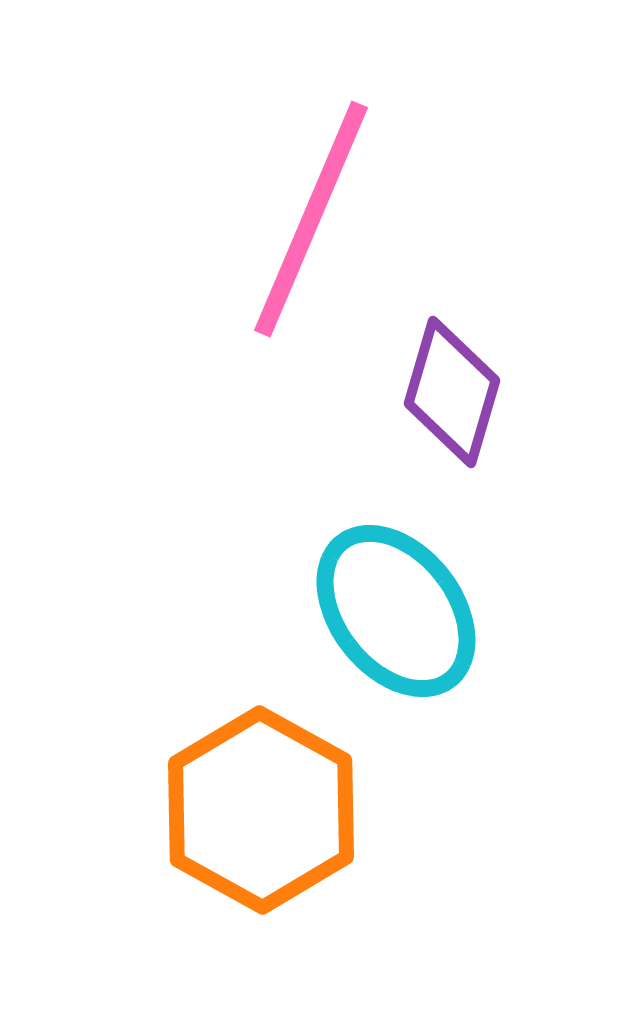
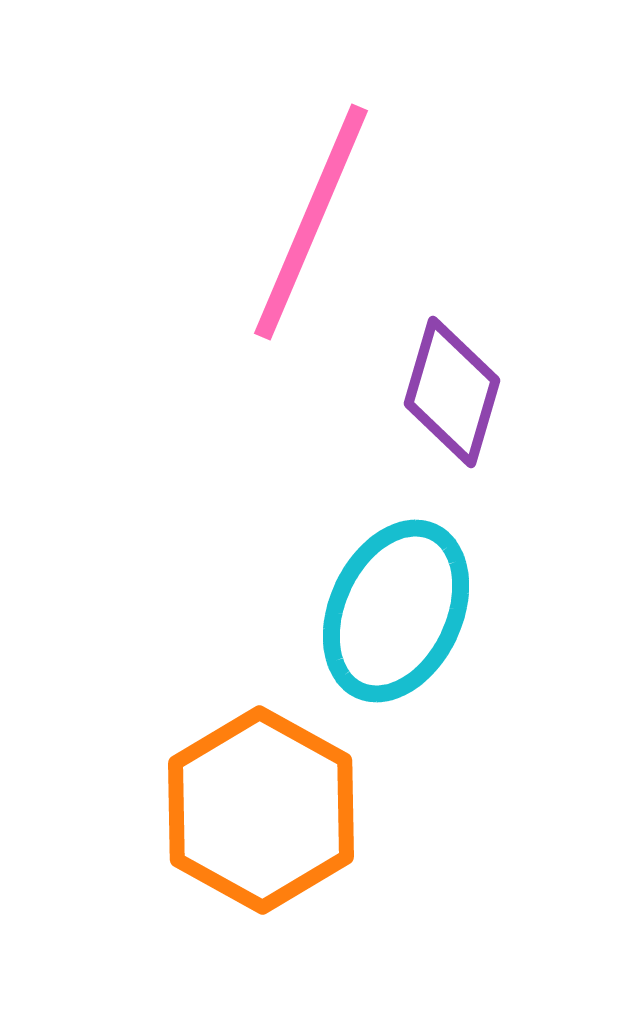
pink line: moved 3 px down
cyan ellipse: rotated 63 degrees clockwise
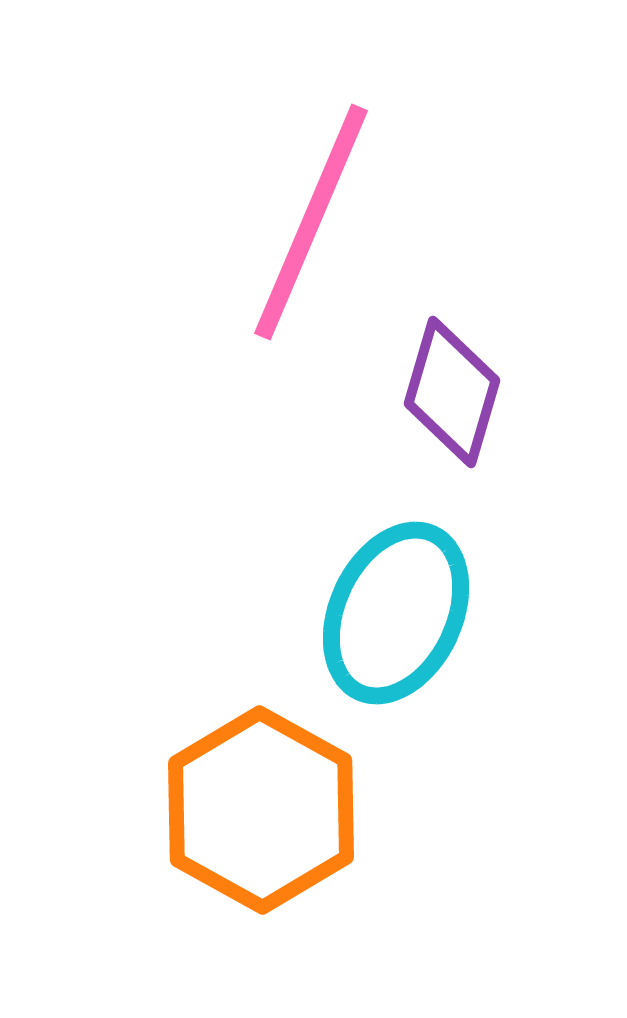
cyan ellipse: moved 2 px down
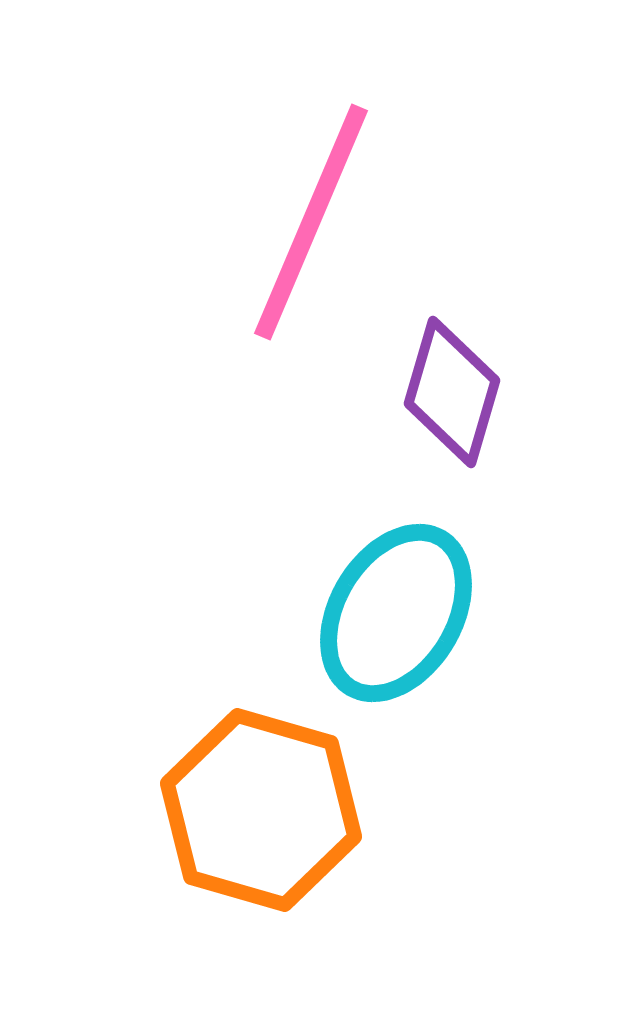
cyan ellipse: rotated 6 degrees clockwise
orange hexagon: rotated 13 degrees counterclockwise
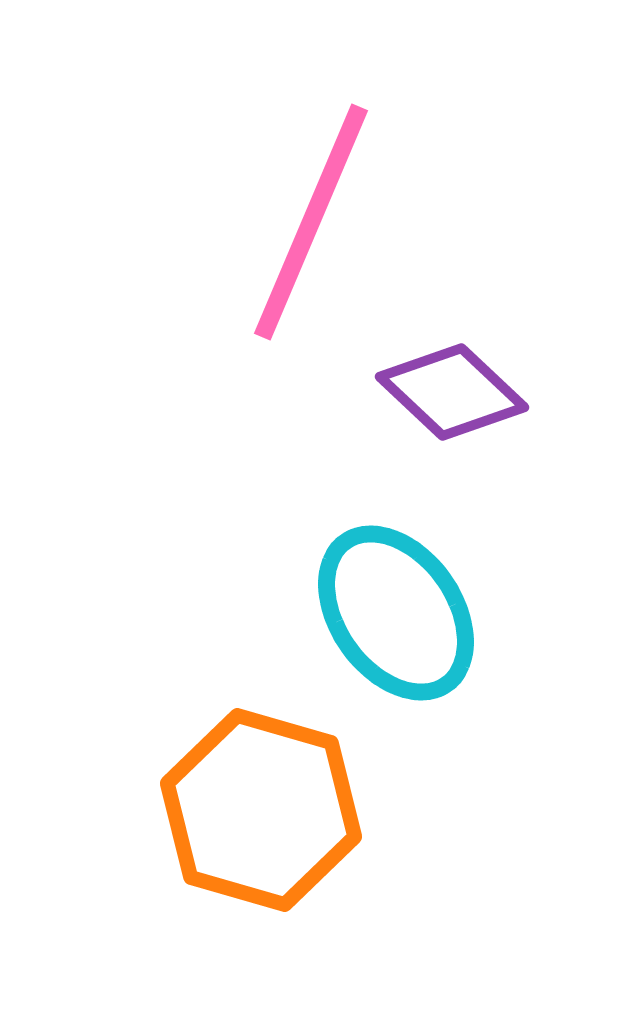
purple diamond: rotated 63 degrees counterclockwise
cyan ellipse: rotated 66 degrees counterclockwise
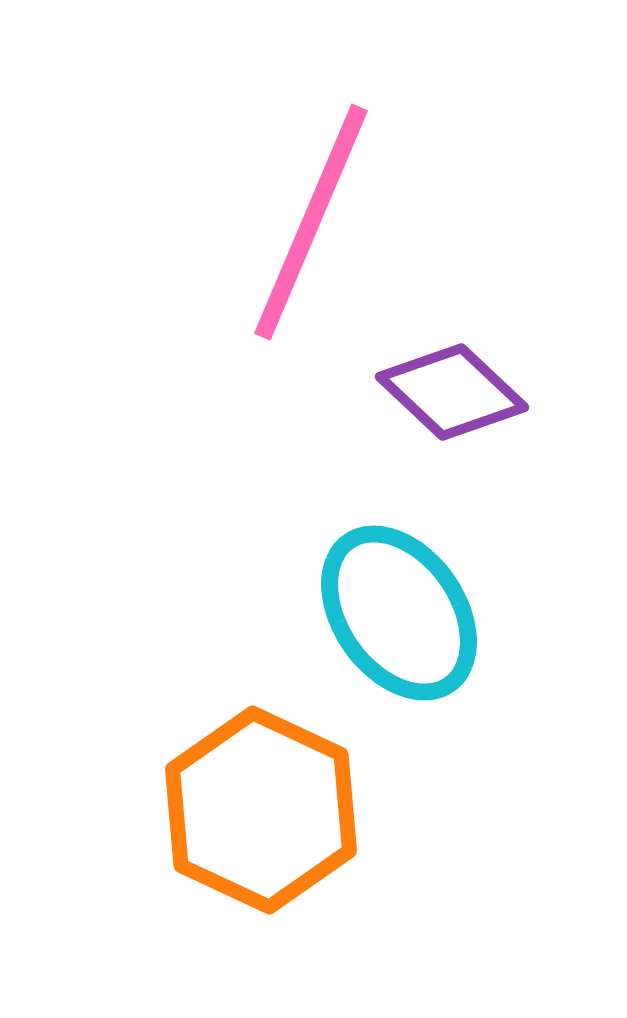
cyan ellipse: moved 3 px right
orange hexagon: rotated 9 degrees clockwise
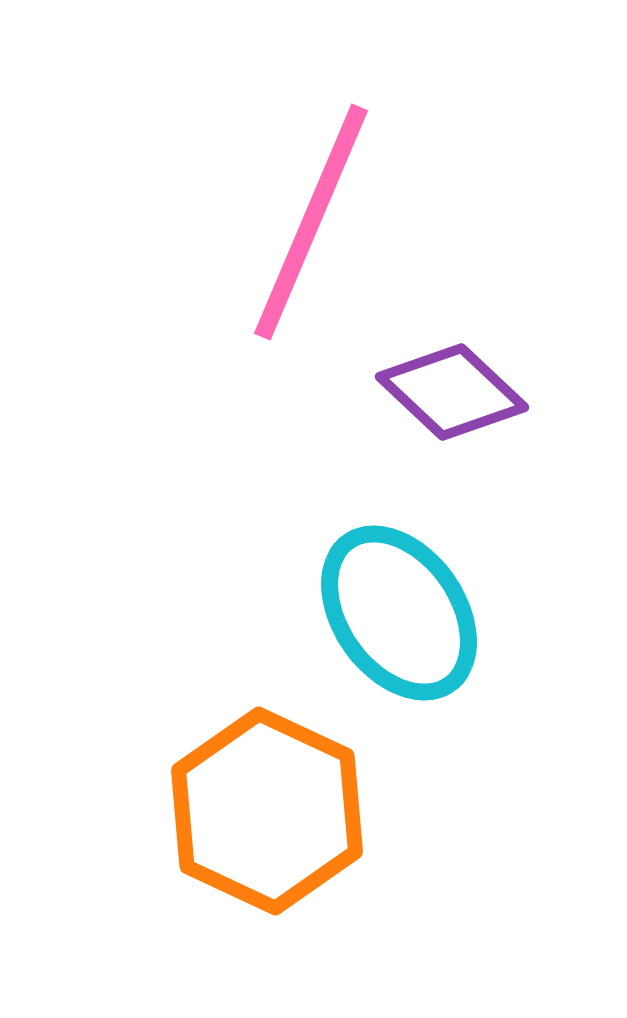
orange hexagon: moved 6 px right, 1 px down
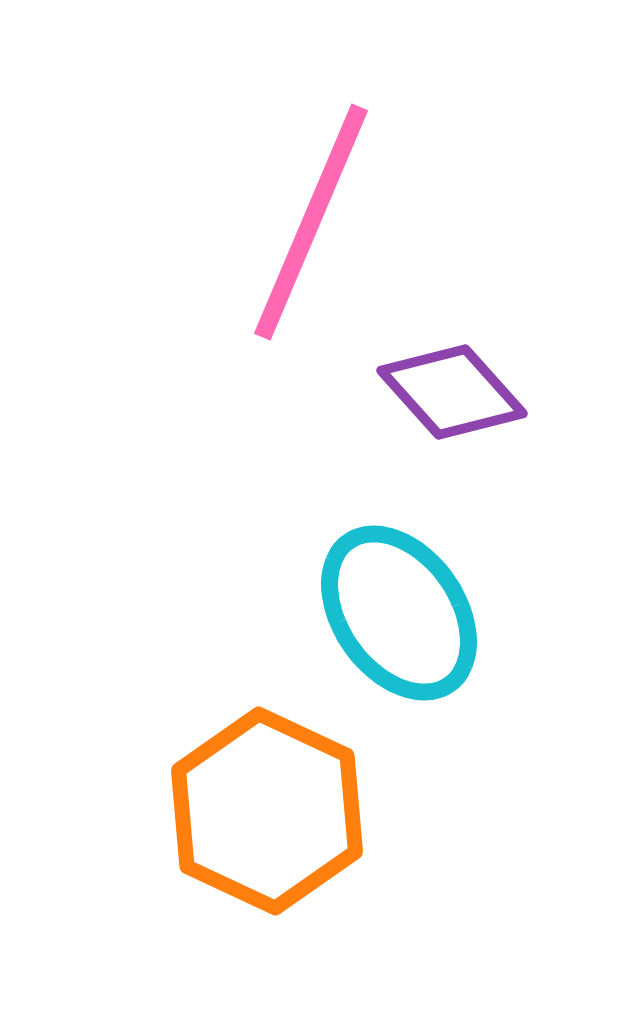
purple diamond: rotated 5 degrees clockwise
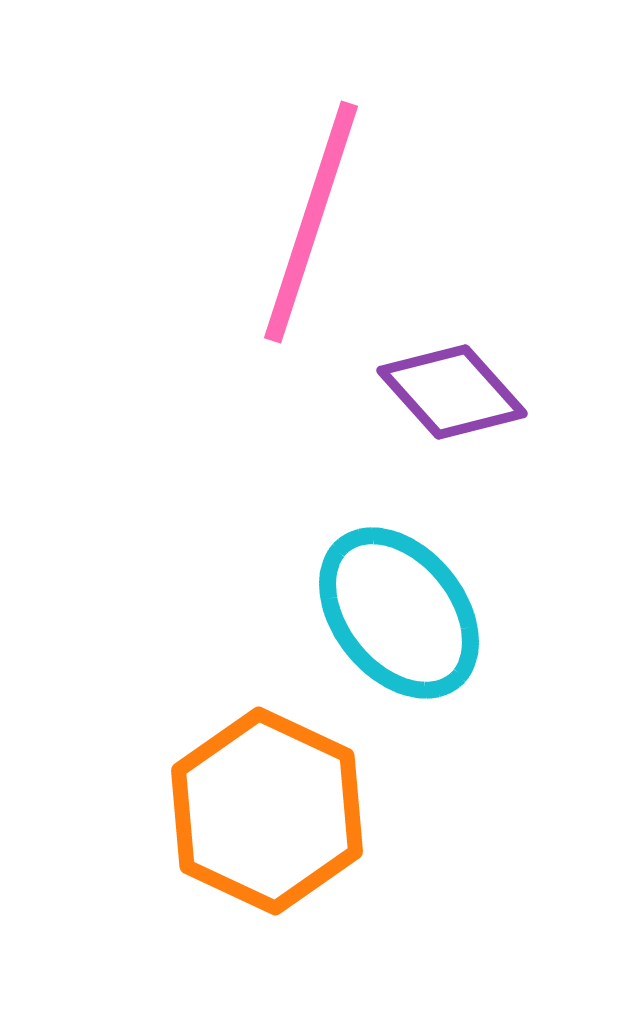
pink line: rotated 5 degrees counterclockwise
cyan ellipse: rotated 4 degrees counterclockwise
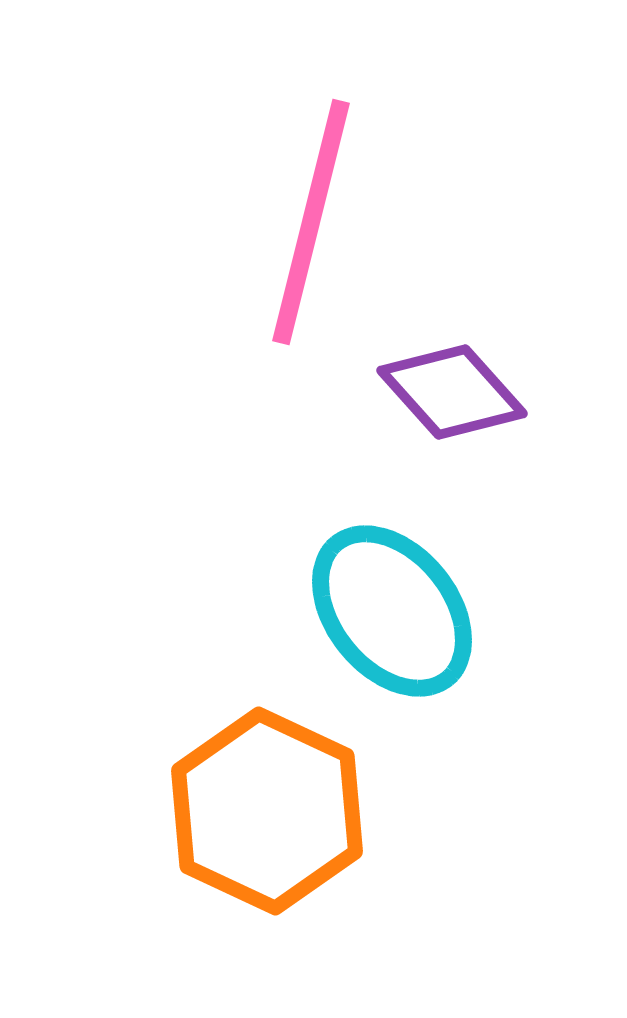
pink line: rotated 4 degrees counterclockwise
cyan ellipse: moved 7 px left, 2 px up
